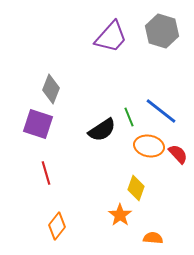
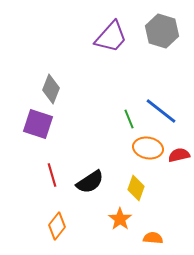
green line: moved 2 px down
black semicircle: moved 12 px left, 52 px down
orange ellipse: moved 1 px left, 2 px down
red semicircle: moved 1 px right, 1 px down; rotated 60 degrees counterclockwise
red line: moved 6 px right, 2 px down
orange star: moved 4 px down
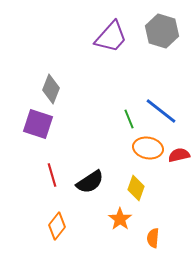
orange semicircle: rotated 90 degrees counterclockwise
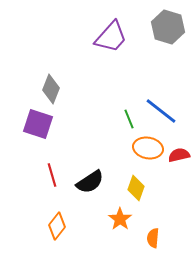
gray hexagon: moved 6 px right, 4 px up
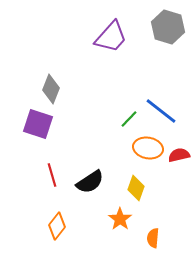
green line: rotated 66 degrees clockwise
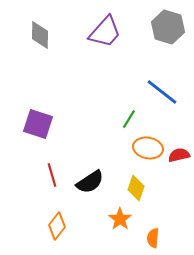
purple trapezoid: moved 6 px left, 5 px up
gray diamond: moved 11 px left, 54 px up; rotated 20 degrees counterclockwise
blue line: moved 1 px right, 19 px up
green line: rotated 12 degrees counterclockwise
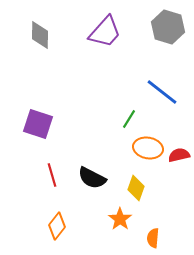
black semicircle: moved 2 px right, 4 px up; rotated 60 degrees clockwise
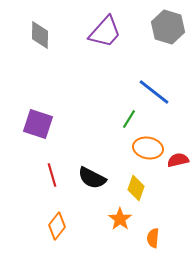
blue line: moved 8 px left
red semicircle: moved 1 px left, 5 px down
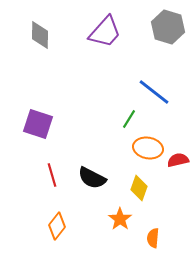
yellow diamond: moved 3 px right
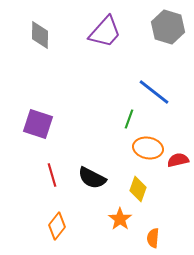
green line: rotated 12 degrees counterclockwise
yellow diamond: moved 1 px left, 1 px down
